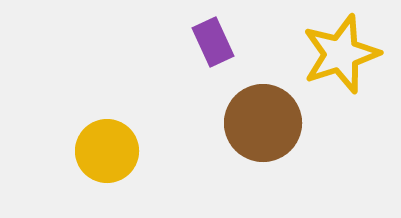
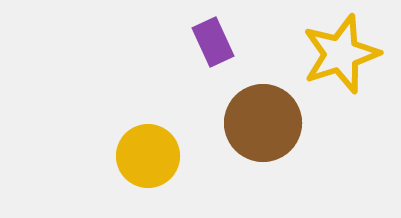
yellow circle: moved 41 px right, 5 px down
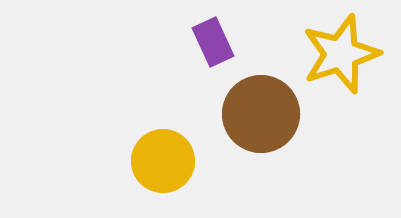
brown circle: moved 2 px left, 9 px up
yellow circle: moved 15 px right, 5 px down
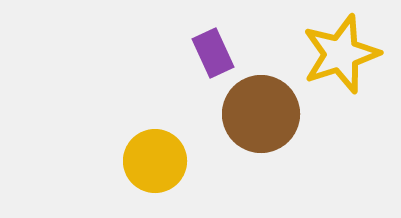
purple rectangle: moved 11 px down
yellow circle: moved 8 px left
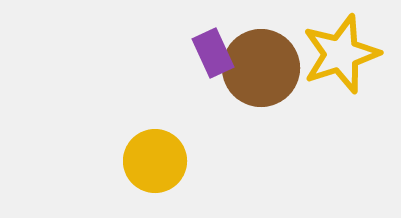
brown circle: moved 46 px up
